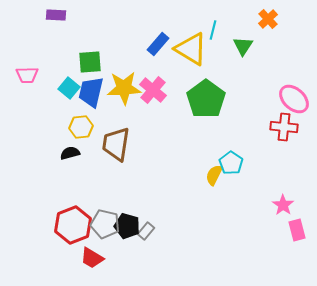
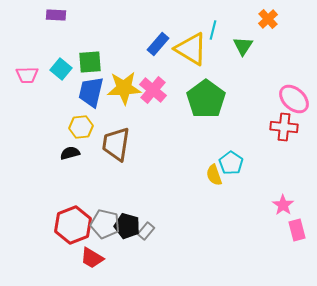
cyan square: moved 8 px left, 19 px up
yellow semicircle: rotated 45 degrees counterclockwise
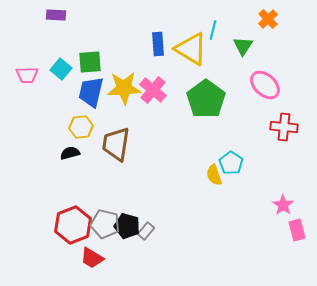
blue rectangle: rotated 45 degrees counterclockwise
pink ellipse: moved 29 px left, 14 px up
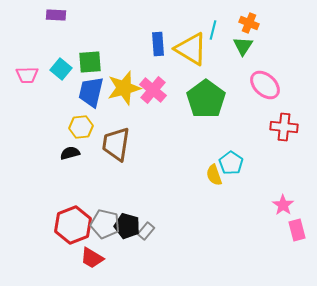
orange cross: moved 19 px left, 4 px down; rotated 24 degrees counterclockwise
yellow star: rotated 12 degrees counterclockwise
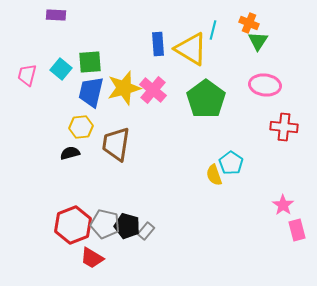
green triangle: moved 15 px right, 5 px up
pink trapezoid: rotated 105 degrees clockwise
pink ellipse: rotated 36 degrees counterclockwise
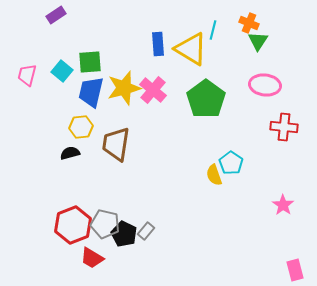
purple rectangle: rotated 36 degrees counterclockwise
cyan square: moved 1 px right, 2 px down
black pentagon: moved 3 px left, 8 px down; rotated 10 degrees clockwise
pink rectangle: moved 2 px left, 40 px down
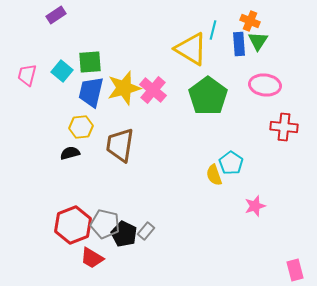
orange cross: moved 1 px right, 2 px up
blue rectangle: moved 81 px right
green pentagon: moved 2 px right, 3 px up
brown trapezoid: moved 4 px right, 1 px down
pink star: moved 28 px left, 1 px down; rotated 20 degrees clockwise
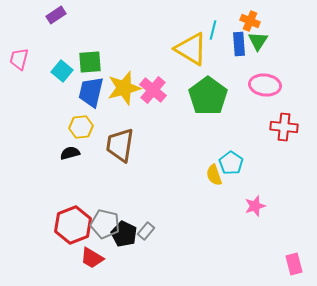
pink trapezoid: moved 8 px left, 16 px up
pink rectangle: moved 1 px left, 6 px up
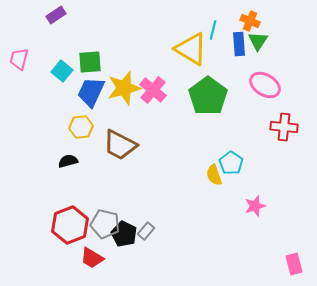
pink ellipse: rotated 24 degrees clockwise
blue trapezoid: rotated 12 degrees clockwise
brown trapezoid: rotated 72 degrees counterclockwise
black semicircle: moved 2 px left, 8 px down
red hexagon: moved 3 px left
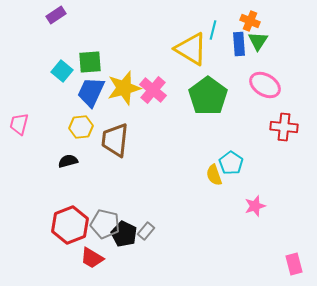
pink trapezoid: moved 65 px down
brown trapezoid: moved 5 px left, 5 px up; rotated 69 degrees clockwise
